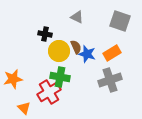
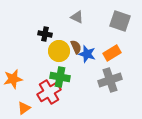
orange triangle: rotated 40 degrees clockwise
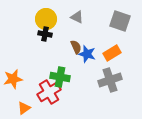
yellow circle: moved 13 px left, 32 px up
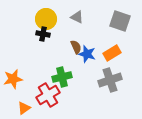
black cross: moved 2 px left
green cross: moved 2 px right; rotated 24 degrees counterclockwise
red cross: moved 1 px left, 3 px down
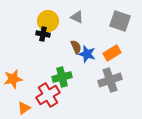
yellow circle: moved 2 px right, 2 px down
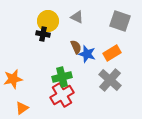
gray cross: rotated 30 degrees counterclockwise
red cross: moved 14 px right
orange triangle: moved 2 px left
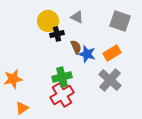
black cross: moved 14 px right; rotated 24 degrees counterclockwise
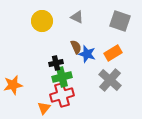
yellow circle: moved 6 px left
black cross: moved 1 px left, 29 px down
orange rectangle: moved 1 px right
orange star: moved 6 px down
red cross: rotated 15 degrees clockwise
orange triangle: moved 22 px right; rotated 16 degrees counterclockwise
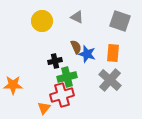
orange rectangle: rotated 54 degrees counterclockwise
black cross: moved 1 px left, 2 px up
green cross: moved 5 px right
orange star: rotated 12 degrees clockwise
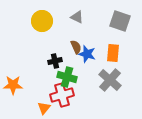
green cross: rotated 30 degrees clockwise
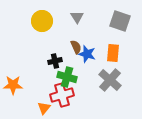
gray triangle: rotated 32 degrees clockwise
